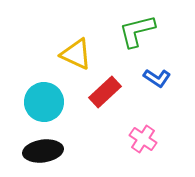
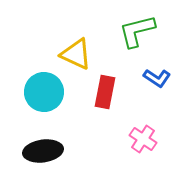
red rectangle: rotated 36 degrees counterclockwise
cyan circle: moved 10 px up
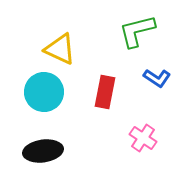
yellow triangle: moved 16 px left, 5 px up
pink cross: moved 1 px up
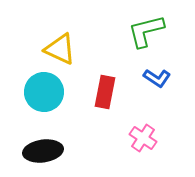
green L-shape: moved 9 px right
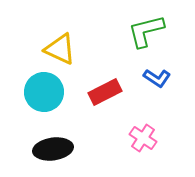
red rectangle: rotated 52 degrees clockwise
black ellipse: moved 10 px right, 2 px up
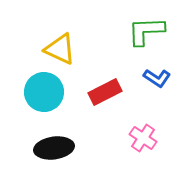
green L-shape: rotated 12 degrees clockwise
black ellipse: moved 1 px right, 1 px up
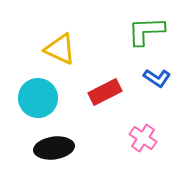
cyan circle: moved 6 px left, 6 px down
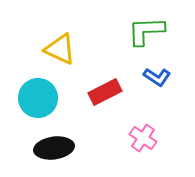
blue L-shape: moved 1 px up
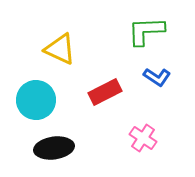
cyan circle: moved 2 px left, 2 px down
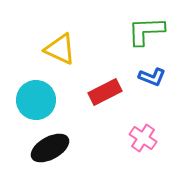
blue L-shape: moved 5 px left; rotated 12 degrees counterclockwise
black ellipse: moved 4 px left; rotated 21 degrees counterclockwise
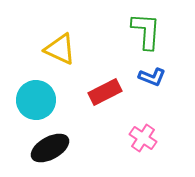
green L-shape: rotated 96 degrees clockwise
